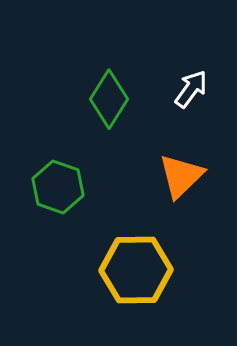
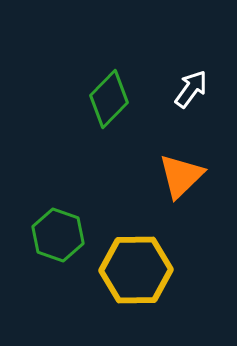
green diamond: rotated 12 degrees clockwise
green hexagon: moved 48 px down
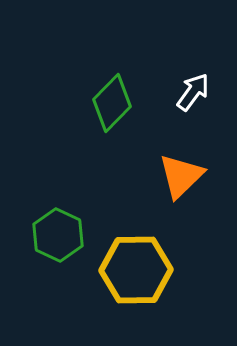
white arrow: moved 2 px right, 3 px down
green diamond: moved 3 px right, 4 px down
green hexagon: rotated 6 degrees clockwise
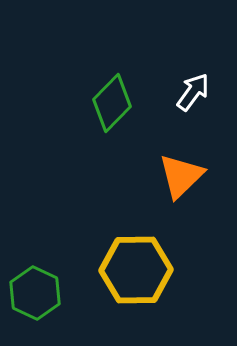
green hexagon: moved 23 px left, 58 px down
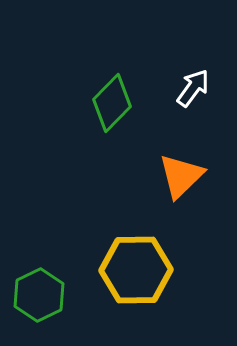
white arrow: moved 4 px up
green hexagon: moved 4 px right, 2 px down; rotated 9 degrees clockwise
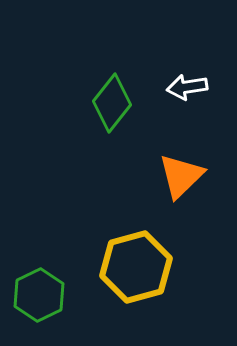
white arrow: moved 6 px left, 1 px up; rotated 135 degrees counterclockwise
green diamond: rotated 6 degrees counterclockwise
yellow hexagon: moved 3 px up; rotated 14 degrees counterclockwise
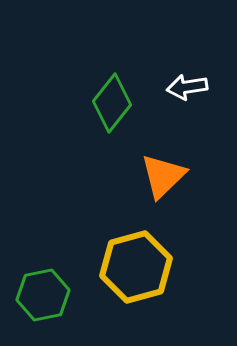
orange triangle: moved 18 px left
green hexagon: moved 4 px right; rotated 15 degrees clockwise
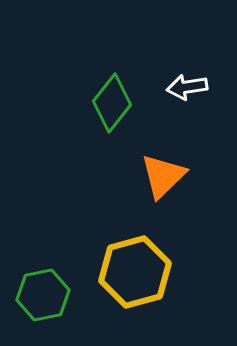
yellow hexagon: moved 1 px left, 5 px down
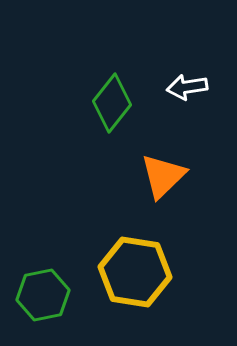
yellow hexagon: rotated 24 degrees clockwise
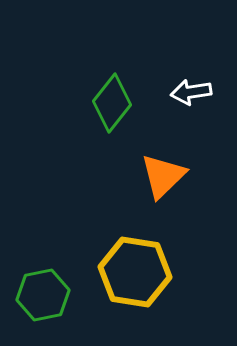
white arrow: moved 4 px right, 5 px down
